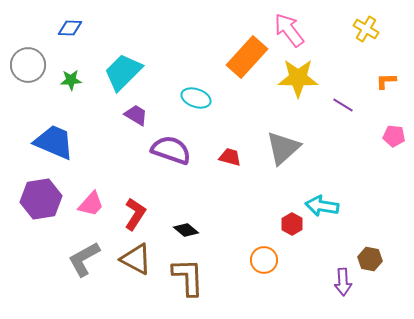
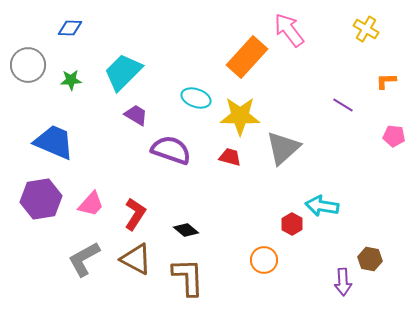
yellow star: moved 58 px left, 38 px down
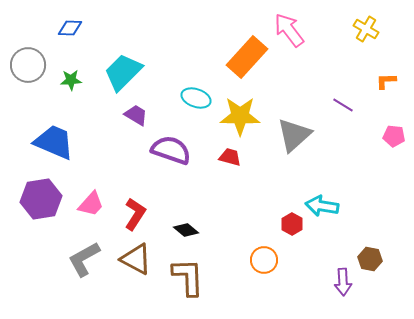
gray triangle: moved 11 px right, 13 px up
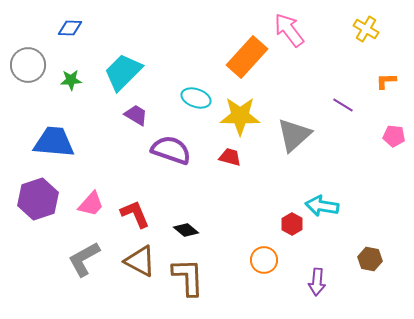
blue trapezoid: rotated 18 degrees counterclockwise
purple hexagon: moved 3 px left; rotated 9 degrees counterclockwise
red L-shape: rotated 56 degrees counterclockwise
brown triangle: moved 4 px right, 2 px down
purple arrow: moved 26 px left; rotated 8 degrees clockwise
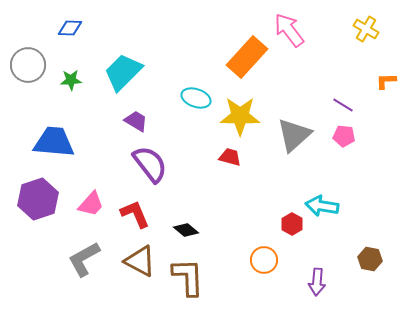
purple trapezoid: moved 6 px down
pink pentagon: moved 50 px left
purple semicircle: moved 21 px left, 14 px down; rotated 33 degrees clockwise
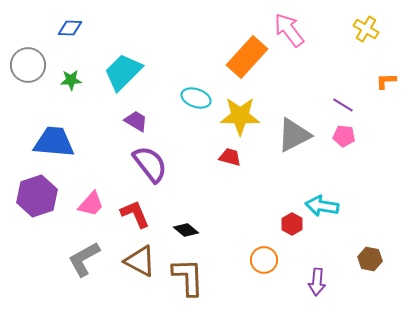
gray triangle: rotated 15 degrees clockwise
purple hexagon: moved 1 px left, 3 px up
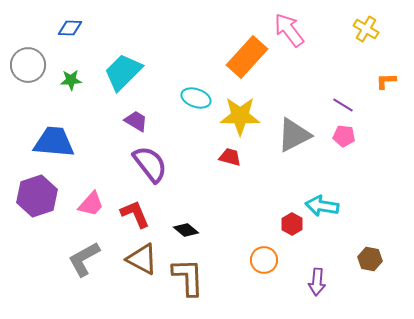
brown triangle: moved 2 px right, 2 px up
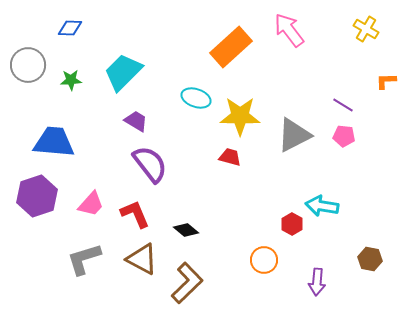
orange rectangle: moved 16 px left, 10 px up; rotated 6 degrees clockwise
gray L-shape: rotated 12 degrees clockwise
brown L-shape: moved 1 px left, 6 px down; rotated 48 degrees clockwise
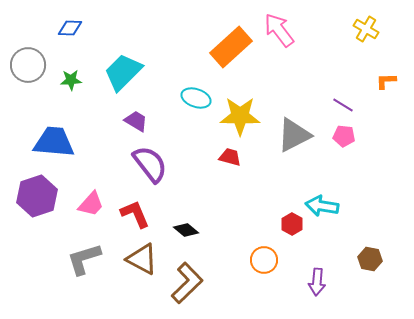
pink arrow: moved 10 px left
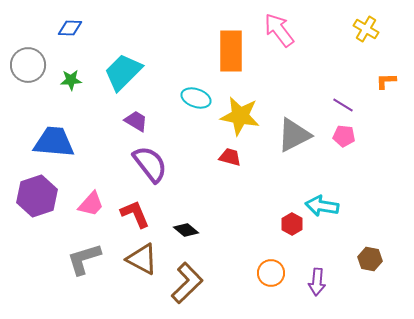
orange rectangle: moved 4 px down; rotated 48 degrees counterclockwise
yellow star: rotated 9 degrees clockwise
orange circle: moved 7 px right, 13 px down
